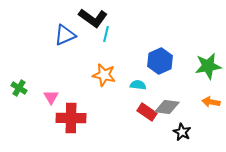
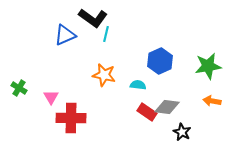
orange arrow: moved 1 px right, 1 px up
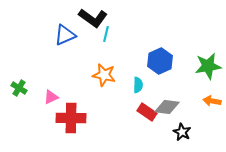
cyan semicircle: rotated 84 degrees clockwise
pink triangle: rotated 35 degrees clockwise
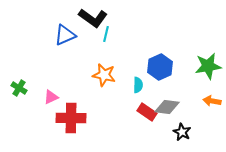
blue hexagon: moved 6 px down
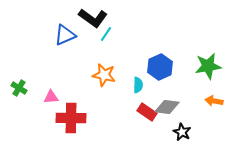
cyan line: rotated 21 degrees clockwise
pink triangle: rotated 21 degrees clockwise
orange arrow: moved 2 px right
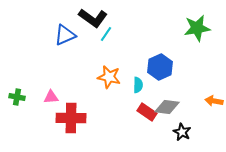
green star: moved 11 px left, 38 px up
orange star: moved 5 px right, 2 px down
green cross: moved 2 px left, 9 px down; rotated 21 degrees counterclockwise
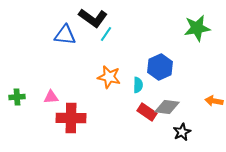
blue triangle: rotated 30 degrees clockwise
green cross: rotated 14 degrees counterclockwise
black star: rotated 18 degrees clockwise
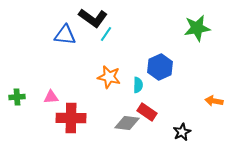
gray diamond: moved 40 px left, 16 px down
